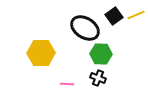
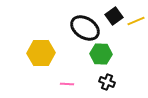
yellow line: moved 6 px down
black cross: moved 9 px right, 4 px down
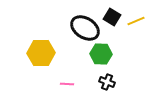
black square: moved 2 px left, 1 px down; rotated 24 degrees counterclockwise
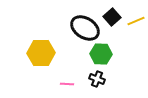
black square: rotated 18 degrees clockwise
black cross: moved 10 px left, 3 px up
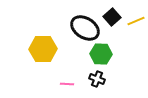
yellow hexagon: moved 2 px right, 4 px up
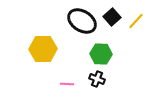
yellow line: rotated 24 degrees counterclockwise
black ellipse: moved 3 px left, 7 px up
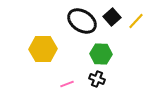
pink line: rotated 24 degrees counterclockwise
